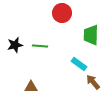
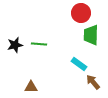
red circle: moved 19 px right
green line: moved 1 px left, 2 px up
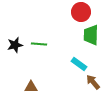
red circle: moved 1 px up
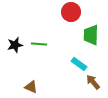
red circle: moved 10 px left
brown triangle: rotated 24 degrees clockwise
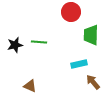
green line: moved 2 px up
cyan rectangle: rotated 49 degrees counterclockwise
brown triangle: moved 1 px left, 1 px up
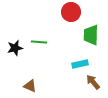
black star: moved 3 px down
cyan rectangle: moved 1 px right
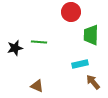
brown triangle: moved 7 px right
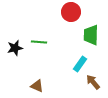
cyan rectangle: rotated 42 degrees counterclockwise
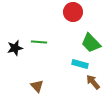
red circle: moved 2 px right
green trapezoid: moved 8 px down; rotated 45 degrees counterclockwise
cyan rectangle: rotated 70 degrees clockwise
brown triangle: rotated 24 degrees clockwise
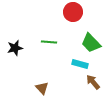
green line: moved 10 px right
brown triangle: moved 5 px right, 2 px down
